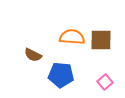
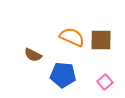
orange semicircle: rotated 20 degrees clockwise
blue pentagon: moved 2 px right
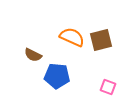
brown square: rotated 15 degrees counterclockwise
blue pentagon: moved 6 px left, 1 px down
pink square: moved 3 px right, 5 px down; rotated 28 degrees counterclockwise
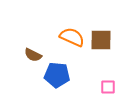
brown square: rotated 15 degrees clockwise
blue pentagon: moved 1 px up
pink square: rotated 21 degrees counterclockwise
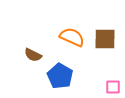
brown square: moved 4 px right, 1 px up
blue pentagon: moved 3 px right, 1 px down; rotated 25 degrees clockwise
pink square: moved 5 px right
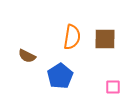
orange semicircle: rotated 75 degrees clockwise
brown semicircle: moved 6 px left, 1 px down
blue pentagon: rotated 10 degrees clockwise
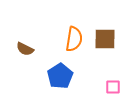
orange semicircle: moved 2 px right, 2 px down
brown semicircle: moved 2 px left, 7 px up
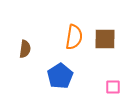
orange semicircle: moved 2 px up
brown semicircle: rotated 108 degrees counterclockwise
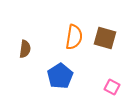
brown square: moved 1 px up; rotated 15 degrees clockwise
pink square: moved 1 px left; rotated 28 degrees clockwise
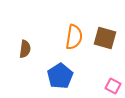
pink square: moved 1 px right, 1 px up
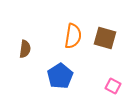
orange semicircle: moved 1 px left, 1 px up
